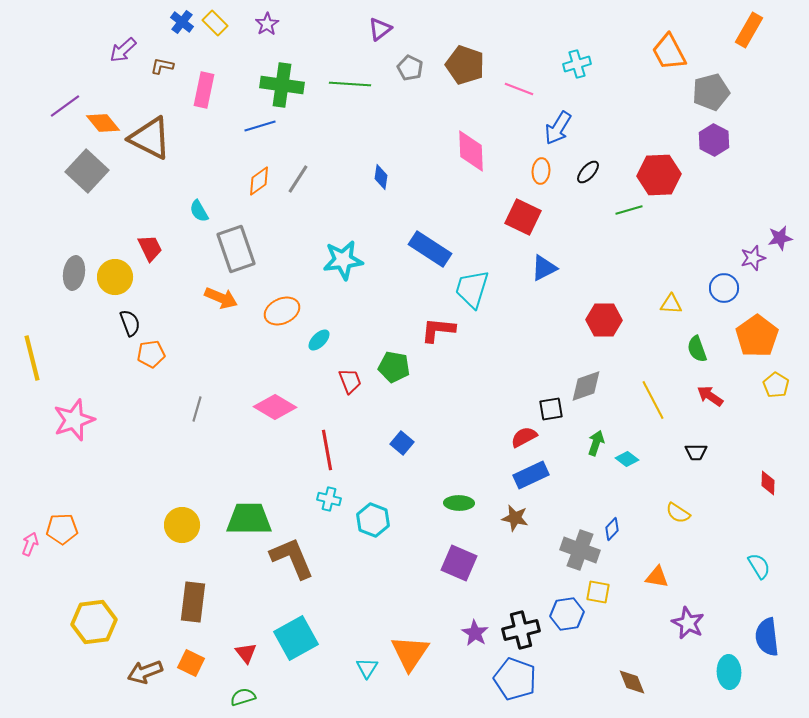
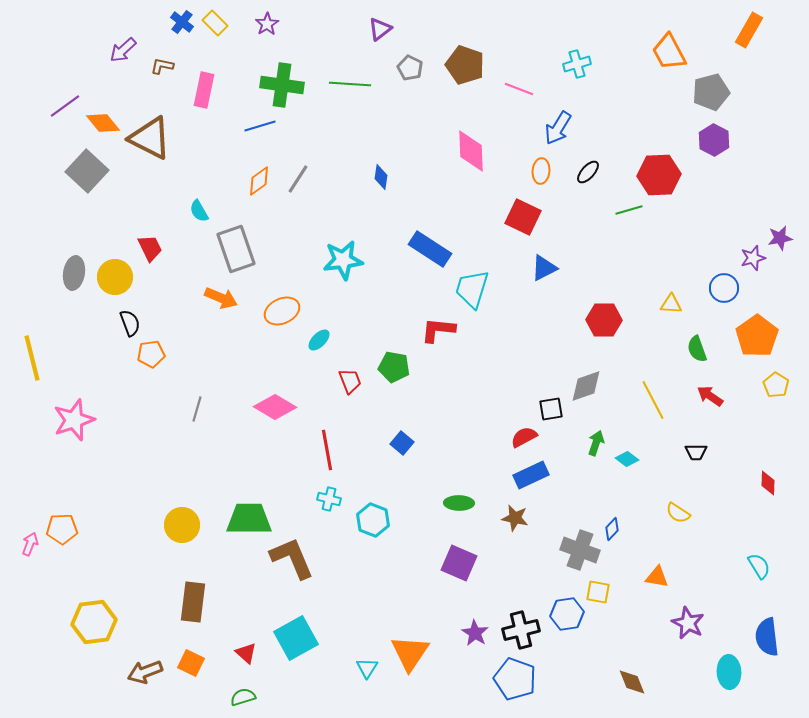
red triangle at (246, 653): rotated 10 degrees counterclockwise
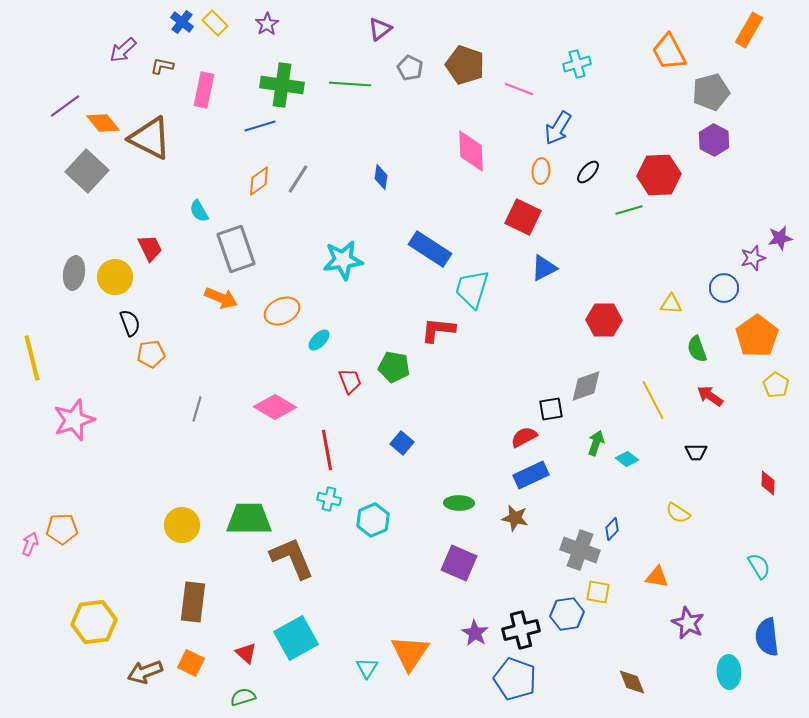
cyan hexagon at (373, 520): rotated 16 degrees clockwise
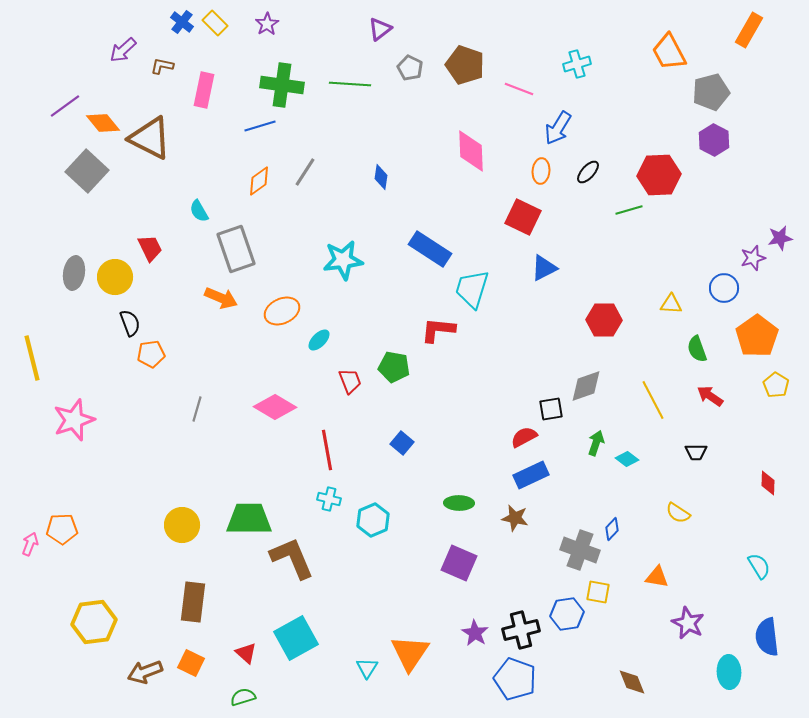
gray line at (298, 179): moved 7 px right, 7 px up
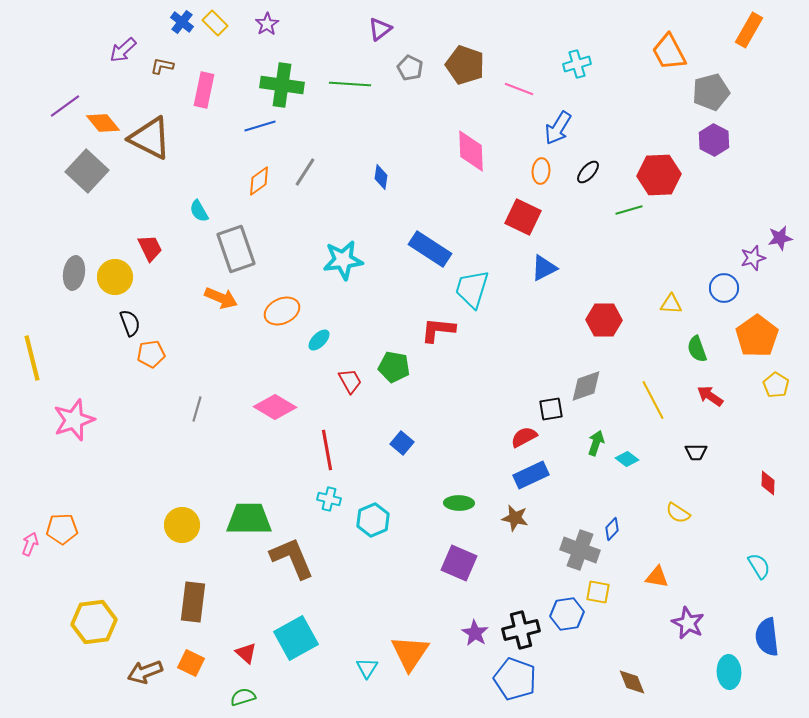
red trapezoid at (350, 381): rotated 8 degrees counterclockwise
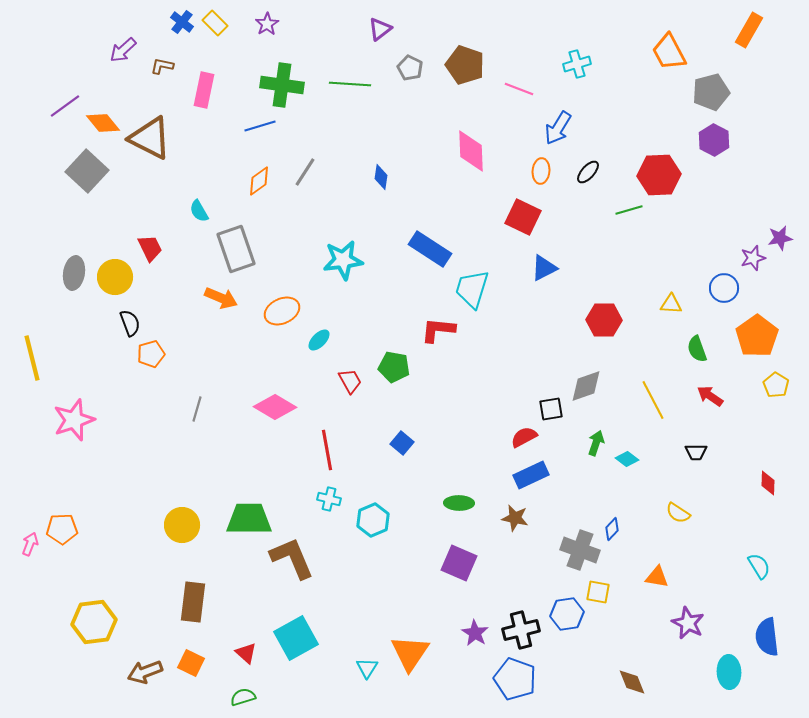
orange pentagon at (151, 354): rotated 8 degrees counterclockwise
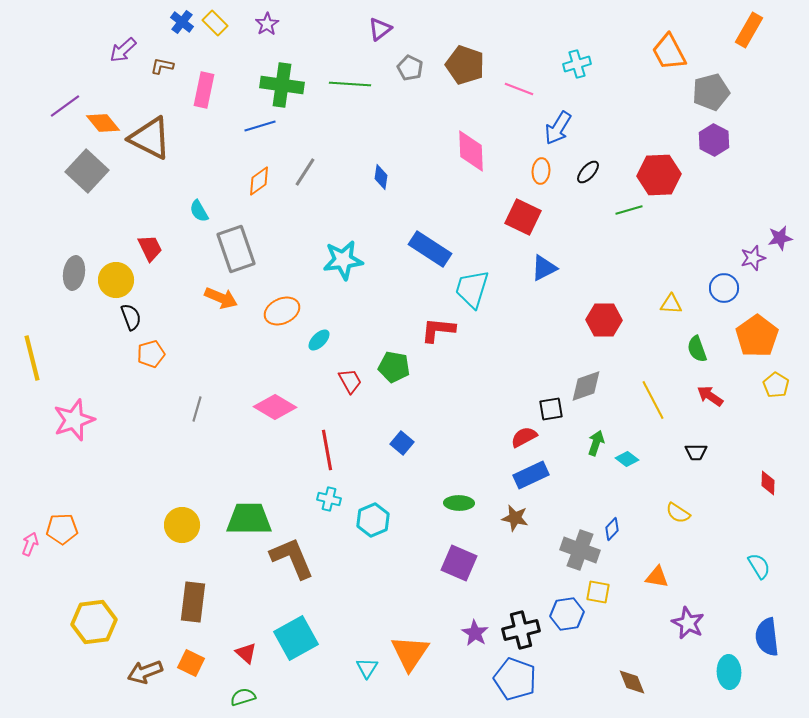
yellow circle at (115, 277): moved 1 px right, 3 px down
black semicircle at (130, 323): moved 1 px right, 6 px up
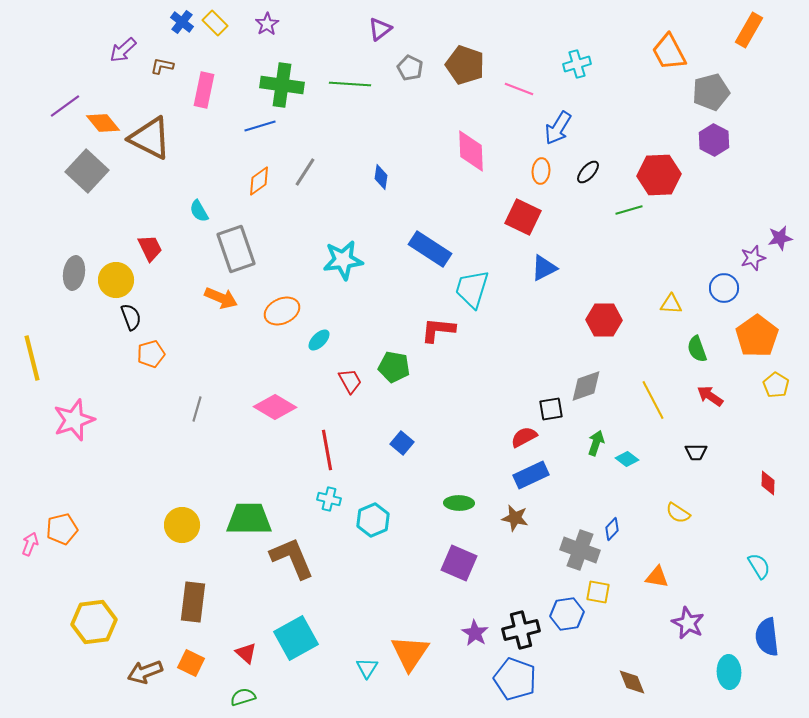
orange pentagon at (62, 529): rotated 12 degrees counterclockwise
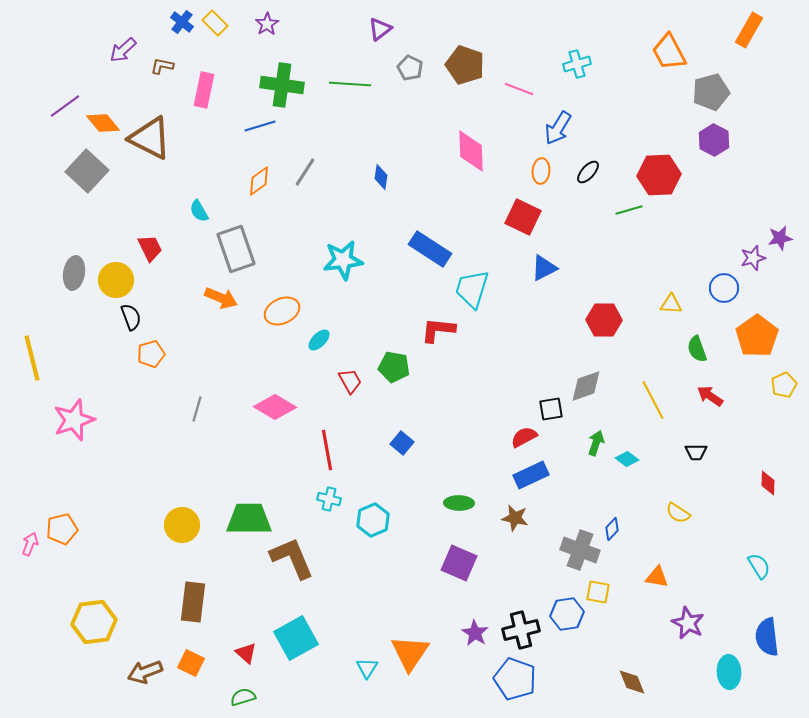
yellow pentagon at (776, 385): moved 8 px right; rotated 15 degrees clockwise
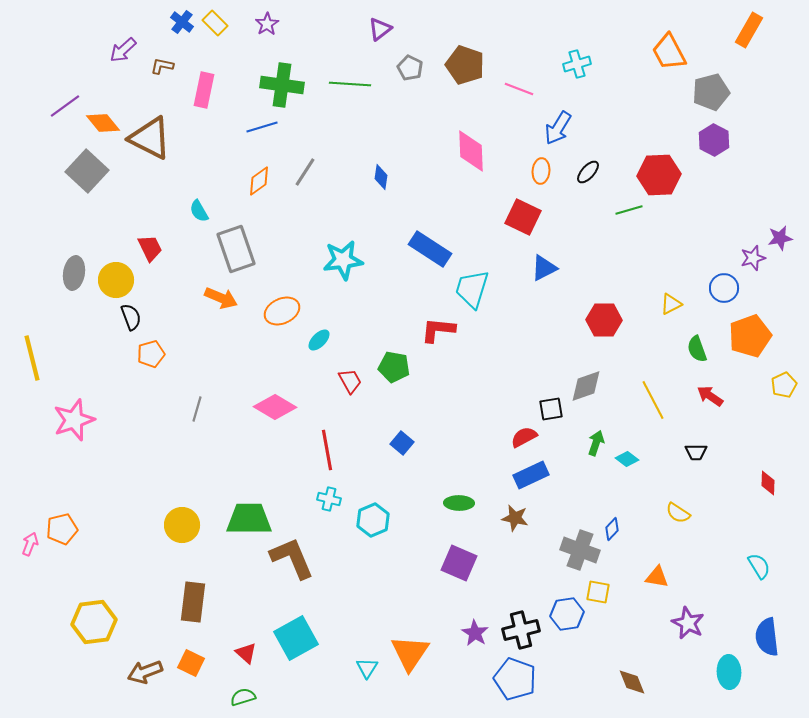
blue line at (260, 126): moved 2 px right, 1 px down
yellow triangle at (671, 304): rotated 30 degrees counterclockwise
orange pentagon at (757, 336): moved 7 px left; rotated 15 degrees clockwise
